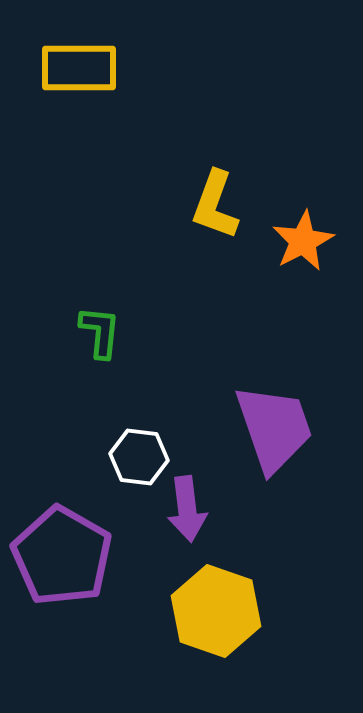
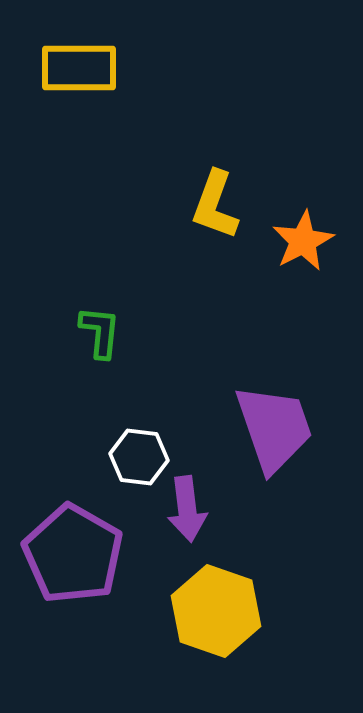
purple pentagon: moved 11 px right, 2 px up
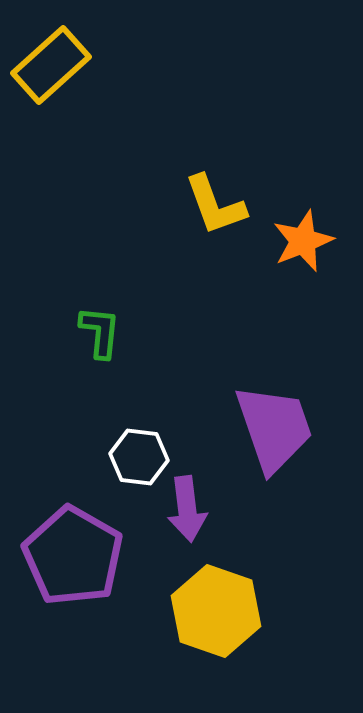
yellow rectangle: moved 28 px left, 3 px up; rotated 42 degrees counterclockwise
yellow L-shape: rotated 40 degrees counterclockwise
orange star: rotated 6 degrees clockwise
purple pentagon: moved 2 px down
